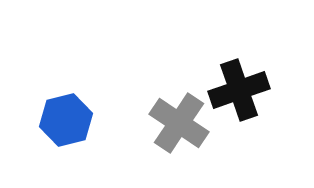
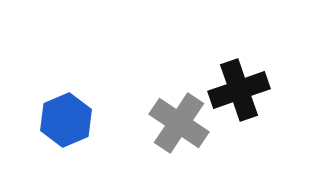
blue hexagon: rotated 9 degrees counterclockwise
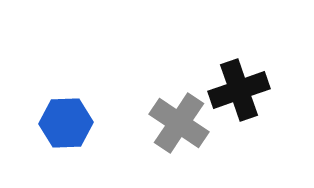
blue hexagon: moved 3 px down; rotated 21 degrees clockwise
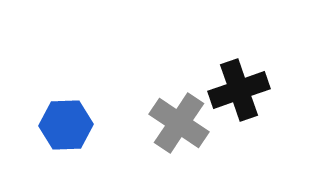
blue hexagon: moved 2 px down
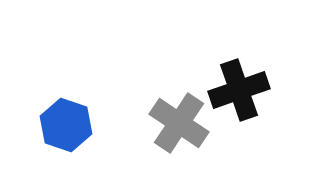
blue hexagon: rotated 21 degrees clockwise
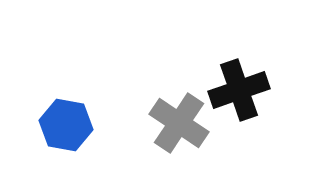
blue hexagon: rotated 9 degrees counterclockwise
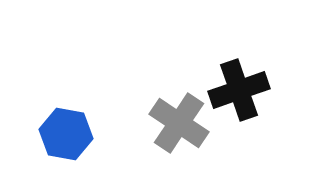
blue hexagon: moved 9 px down
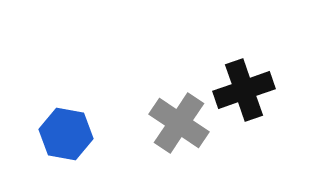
black cross: moved 5 px right
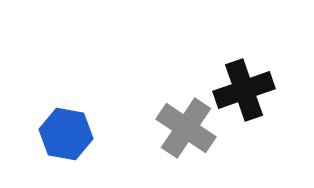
gray cross: moved 7 px right, 5 px down
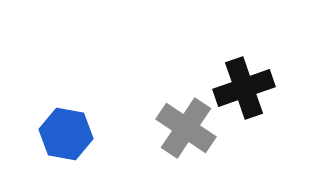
black cross: moved 2 px up
